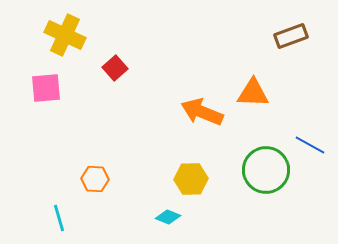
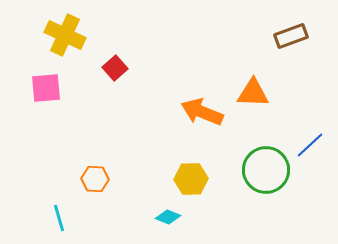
blue line: rotated 72 degrees counterclockwise
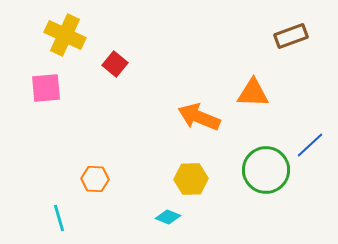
red square: moved 4 px up; rotated 10 degrees counterclockwise
orange arrow: moved 3 px left, 5 px down
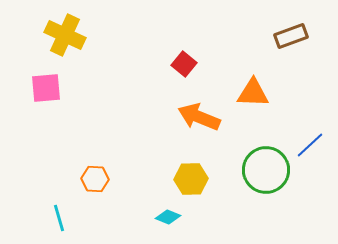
red square: moved 69 px right
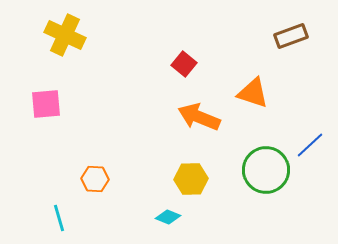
pink square: moved 16 px down
orange triangle: rotated 16 degrees clockwise
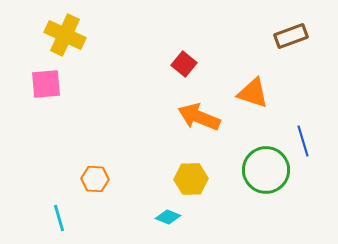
pink square: moved 20 px up
blue line: moved 7 px left, 4 px up; rotated 64 degrees counterclockwise
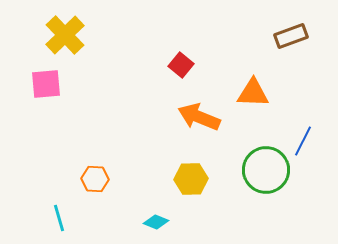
yellow cross: rotated 21 degrees clockwise
red square: moved 3 px left, 1 px down
orange triangle: rotated 16 degrees counterclockwise
blue line: rotated 44 degrees clockwise
cyan diamond: moved 12 px left, 5 px down
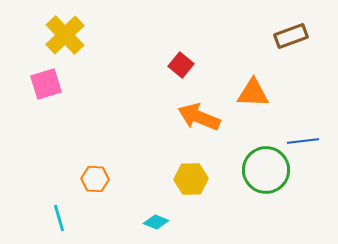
pink square: rotated 12 degrees counterclockwise
blue line: rotated 56 degrees clockwise
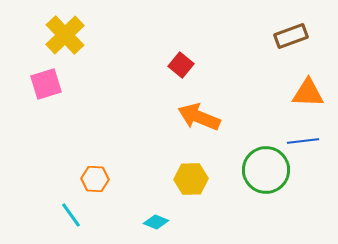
orange triangle: moved 55 px right
cyan line: moved 12 px right, 3 px up; rotated 20 degrees counterclockwise
